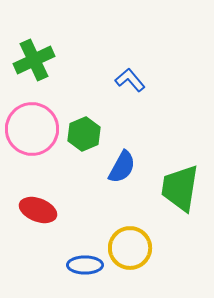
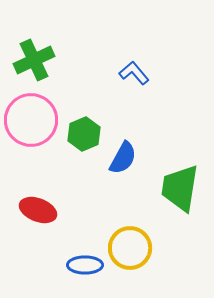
blue L-shape: moved 4 px right, 7 px up
pink circle: moved 1 px left, 9 px up
blue semicircle: moved 1 px right, 9 px up
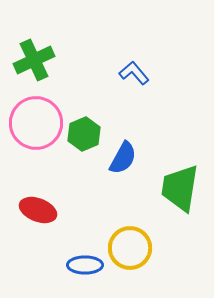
pink circle: moved 5 px right, 3 px down
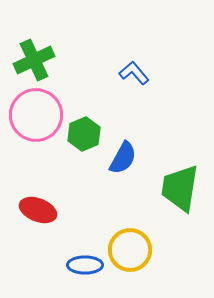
pink circle: moved 8 px up
yellow circle: moved 2 px down
